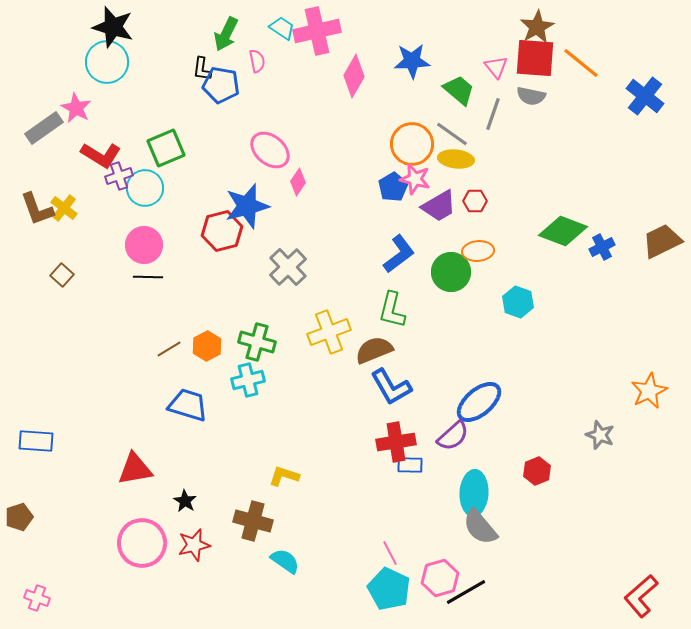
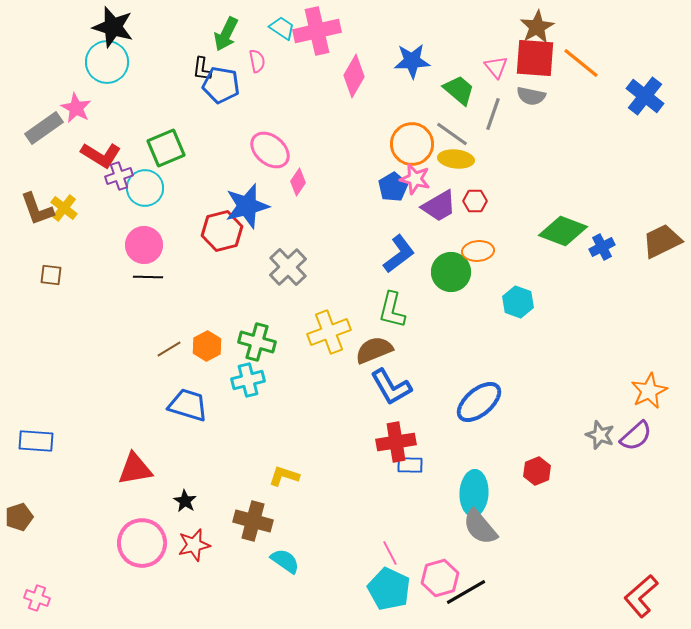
brown square at (62, 275): moved 11 px left; rotated 35 degrees counterclockwise
purple semicircle at (453, 436): moved 183 px right
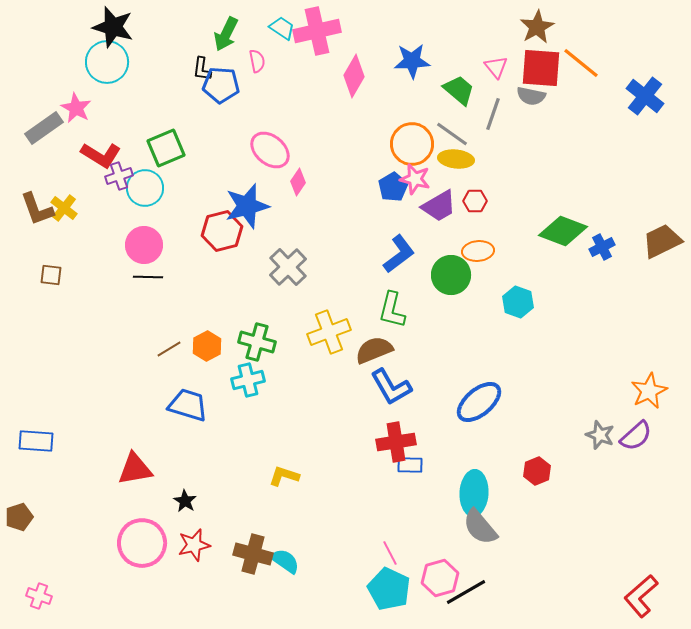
red square at (535, 58): moved 6 px right, 10 px down
blue pentagon at (221, 85): rotated 6 degrees counterclockwise
green circle at (451, 272): moved 3 px down
brown cross at (253, 521): moved 33 px down
pink cross at (37, 598): moved 2 px right, 2 px up
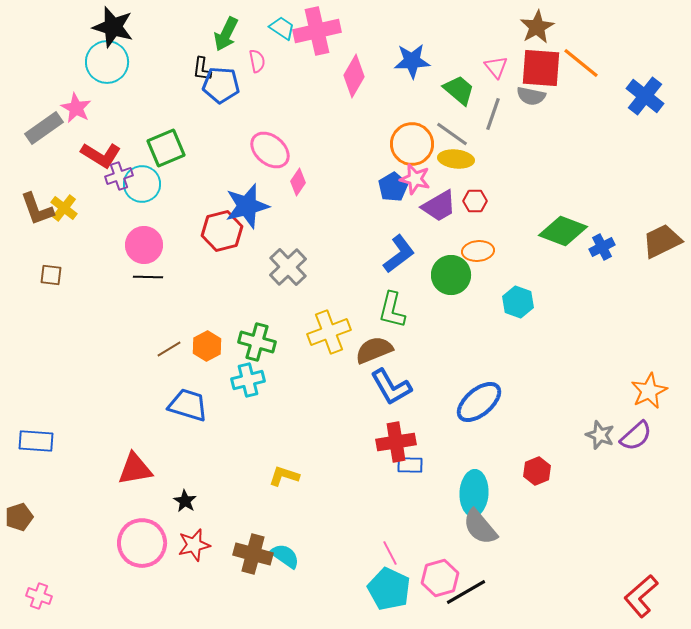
cyan circle at (145, 188): moved 3 px left, 4 px up
cyan semicircle at (285, 561): moved 5 px up
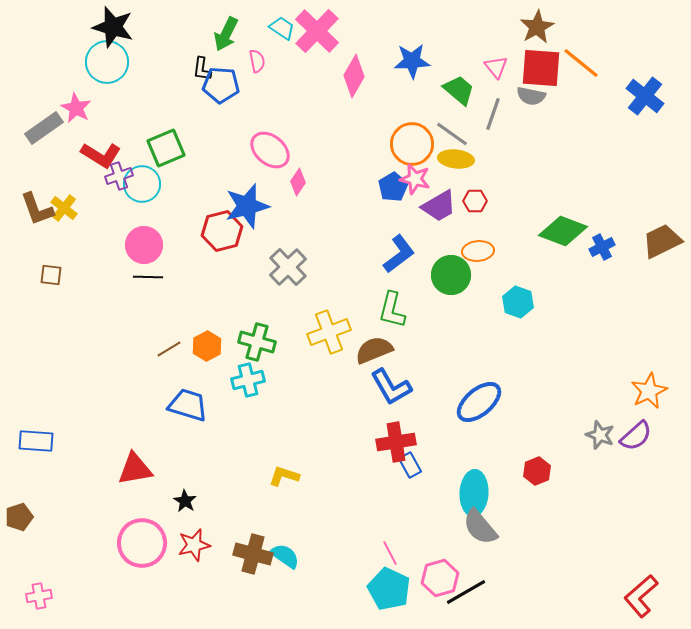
pink cross at (317, 31): rotated 33 degrees counterclockwise
blue rectangle at (410, 465): rotated 60 degrees clockwise
pink cross at (39, 596): rotated 30 degrees counterclockwise
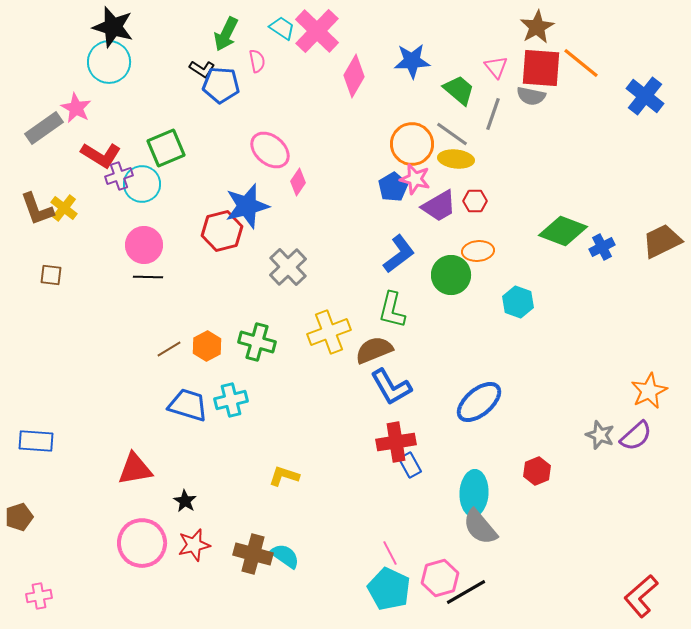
cyan circle at (107, 62): moved 2 px right
black L-shape at (202, 69): rotated 65 degrees counterclockwise
cyan cross at (248, 380): moved 17 px left, 20 px down
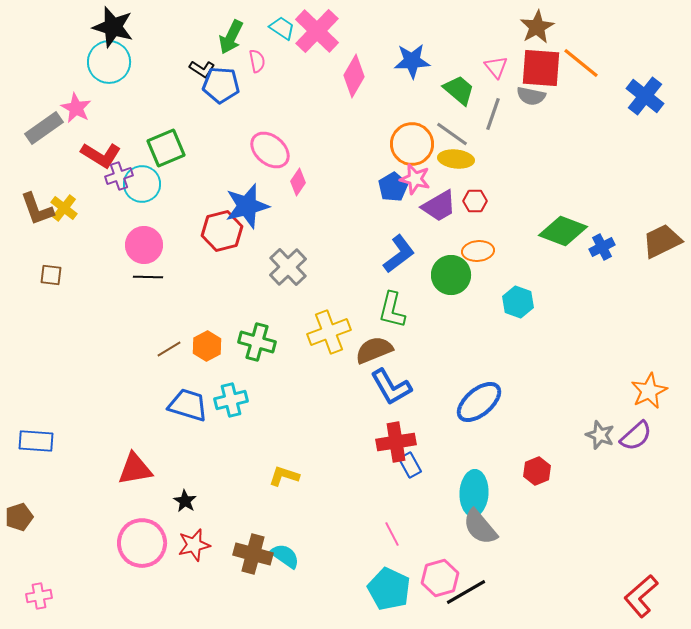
green arrow at (226, 34): moved 5 px right, 3 px down
pink line at (390, 553): moved 2 px right, 19 px up
